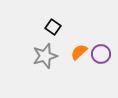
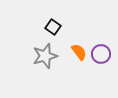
orange semicircle: rotated 96 degrees clockwise
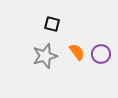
black square: moved 1 px left, 3 px up; rotated 21 degrees counterclockwise
orange semicircle: moved 2 px left
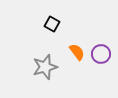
black square: rotated 14 degrees clockwise
gray star: moved 11 px down
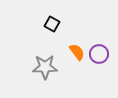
purple circle: moved 2 px left
gray star: rotated 15 degrees clockwise
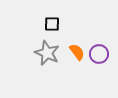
black square: rotated 28 degrees counterclockwise
gray star: moved 2 px right, 14 px up; rotated 25 degrees clockwise
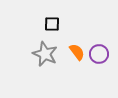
gray star: moved 2 px left, 1 px down
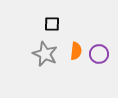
orange semicircle: moved 1 px left, 1 px up; rotated 42 degrees clockwise
